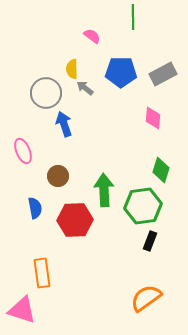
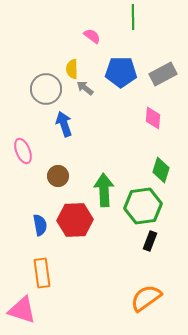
gray circle: moved 4 px up
blue semicircle: moved 5 px right, 17 px down
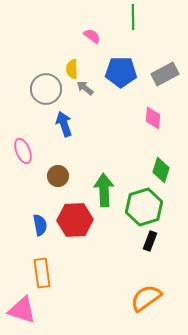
gray rectangle: moved 2 px right
green hexagon: moved 1 px right, 1 px down; rotated 9 degrees counterclockwise
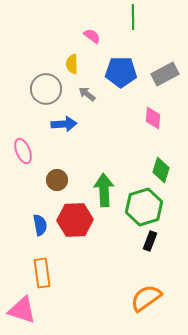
yellow semicircle: moved 5 px up
gray arrow: moved 2 px right, 6 px down
blue arrow: rotated 105 degrees clockwise
brown circle: moved 1 px left, 4 px down
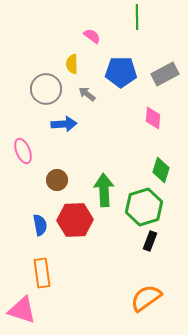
green line: moved 4 px right
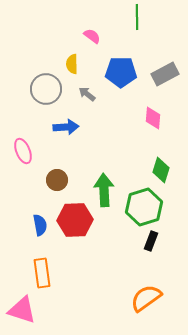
blue arrow: moved 2 px right, 3 px down
black rectangle: moved 1 px right
